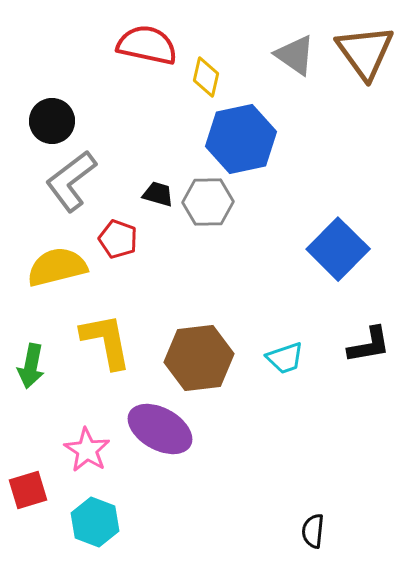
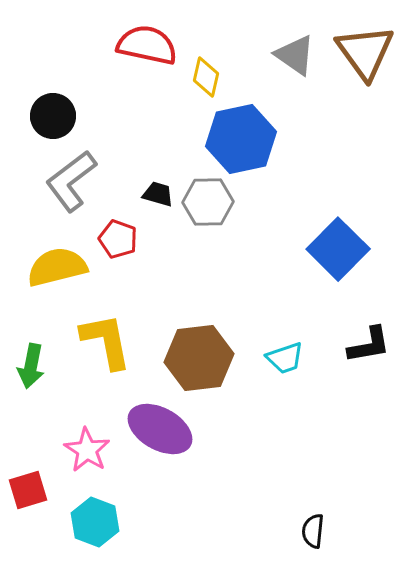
black circle: moved 1 px right, 5 px up
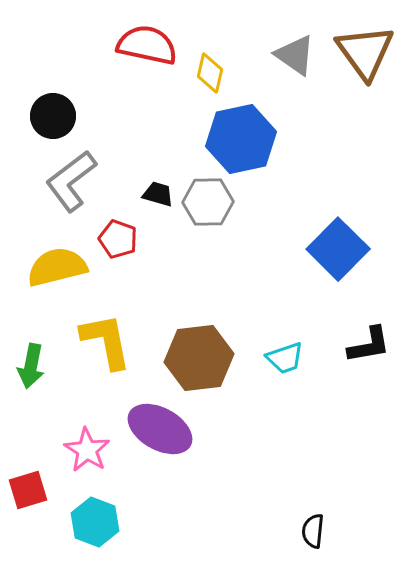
yellow diamond: moved 4 px right, 4 px up
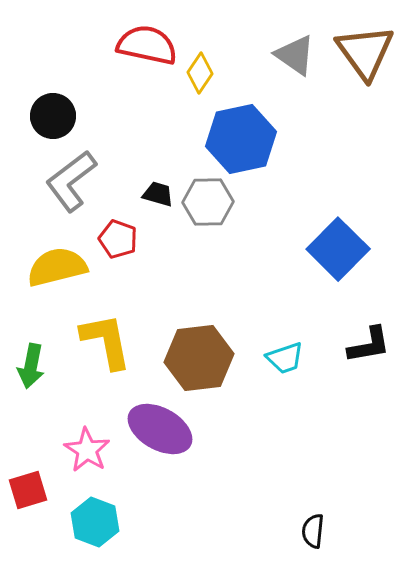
yellow diamond: moved 10 px left; rotated 21 degrees clockwise
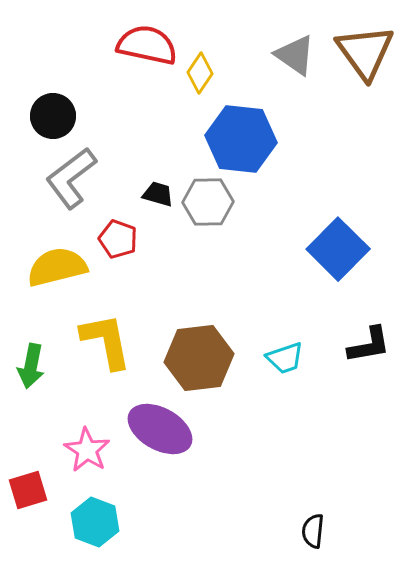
blue hexagon: rotated 18 degrees clockwise
gray L-shape: moved 3 px up
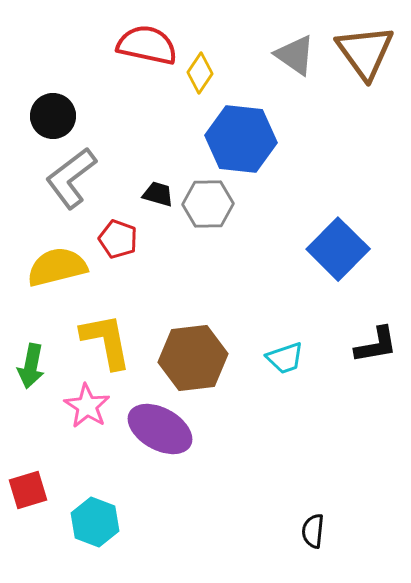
gray hexagon: moved 2 px down
black L-shape: moved 7 px right
brown hexagon: moved 6 px left
pink star: moved 44 px up
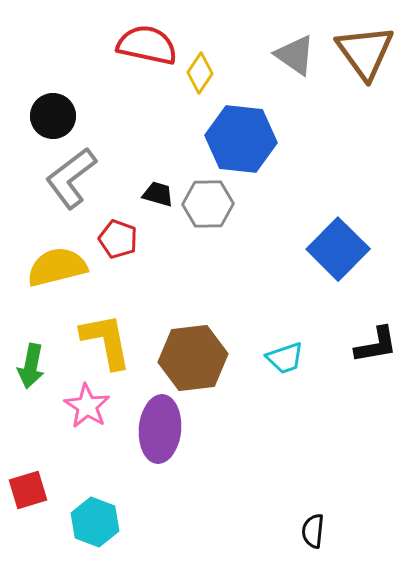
purple ellipse: rotated 66 degrees clockwise
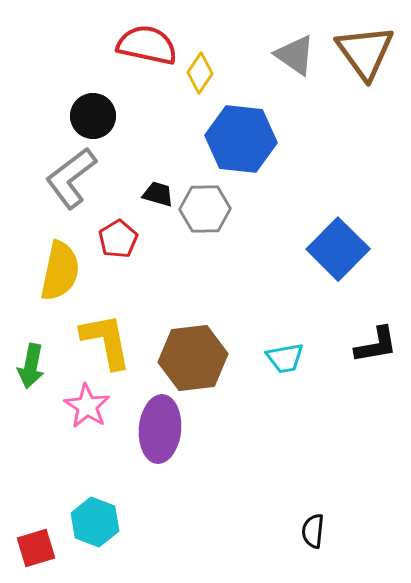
black circle: moved 40 px right
gray hexagon: moved 3 px left, 5 px down
red pentagon: rotated 21 degrees clockwise
yellow semicircle: moved 3 px right, 4 px down; rotated 116 degrees clockwise
cyan trapezoid: rotated 9 degrees clockwise
red square: moved 8 px right, 58 px down
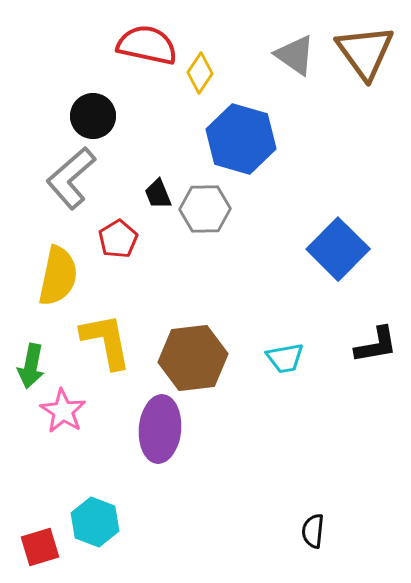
blue hexagon: rotated 10 degrees clockwise
gray L-shape: rotated 4 degrees counterclockwise
black trapezoid: rotated 128 degrees counterclockwise
yellow semicircle: moved 2 px left, 5 px down
pink star: moved 24 px left, 5 px down
red square: moved 4 px right, 1 px up
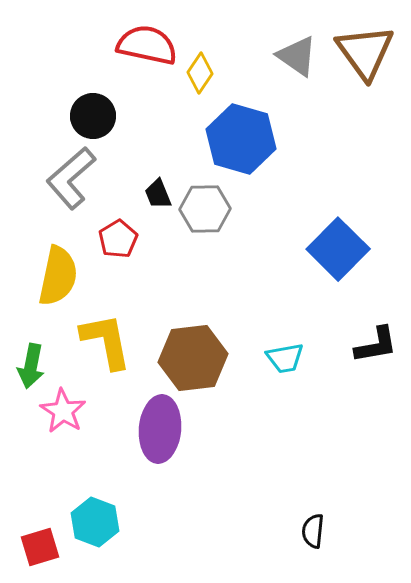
gray triangle: moved 2 px right, 1 px down
